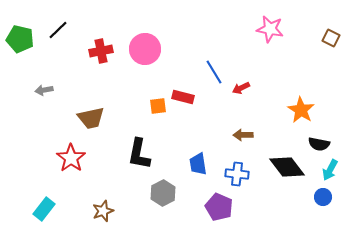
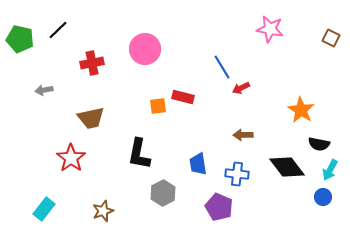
red cross: moved 9 px left, 12 px down
blue line: moved 8 px right, 5 px up
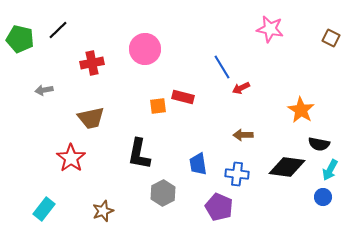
black diamond: rotated 45 degrees counterclockwise
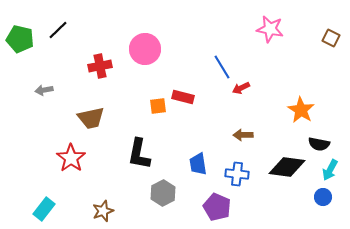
red cross: moved 8 px right, 3 px down
purple pentagon: moved 2 px left
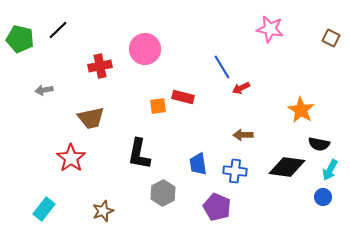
blue cross: moved 2 px left, 3 px up
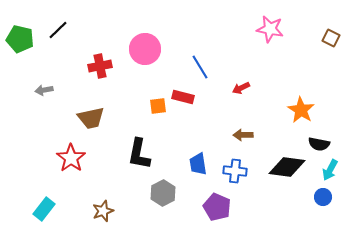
blue line: moved 22 px left
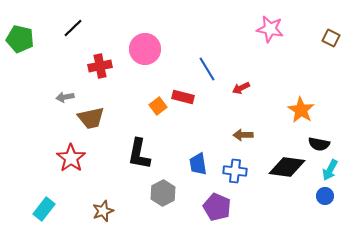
black line: moved 15 px right, 2 px up
blue line: moved 7 px right, 2 px down
gray arrow: moved 21 px right, 7 px down
orange square: rotated 30 degrees counterclockwise
blue circle: moved 2 px right, 1 px up
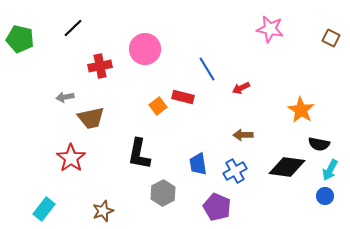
blue cross: rotated 35 degrees counterclockwise
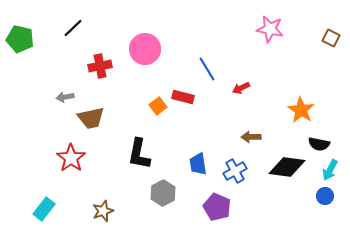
brown arrow: moved 8 px right, 2 px down
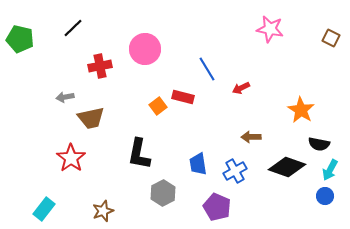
black diamond: rotated 12 degrees clockwise
